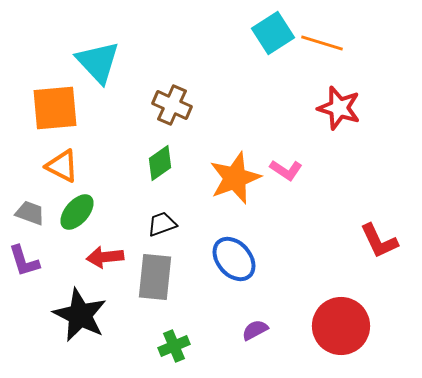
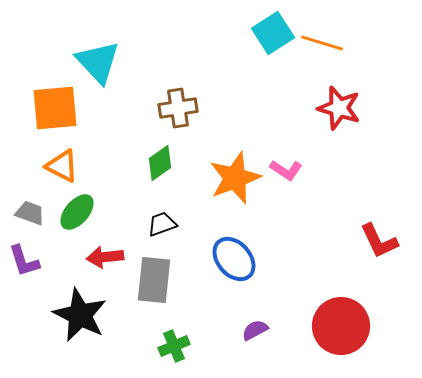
brown cross: moved 6 px right, 3 px down; rotated 33 degrees counterclockwise
gray rectangle: moved 1 px left, 3 px down
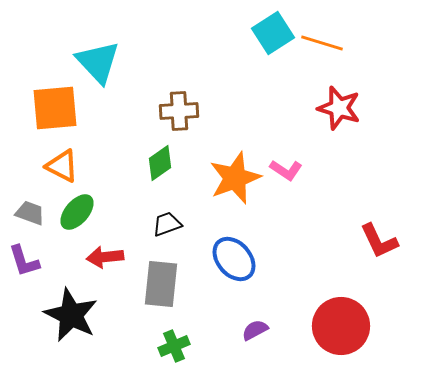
brown cross: moved 1 px right, 3 px down; rotated 6 degrees clockwise
black trapezoid: moved 5 px right
gray rectangle: moved 7 px right, 4 px down
black star: moved 9 px left
